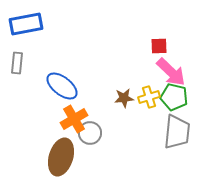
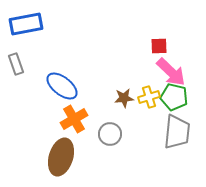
gray rectangle: moved 1 px left, 1 px down; rotated 25 degrees counterclockwise
gray circle: moved 20 px right, 1 px down
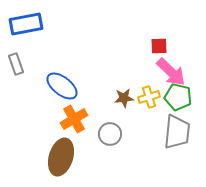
green pentagon: moved 4 px right
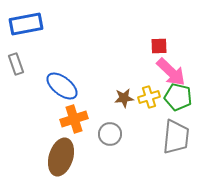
orange cross: rotated 12 degrees clockwise
gray trapezoid: moved 1 px left, 5 px down
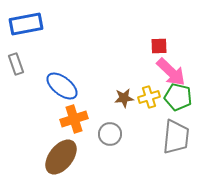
brown ellipse: rotated 21 degrees clockwise
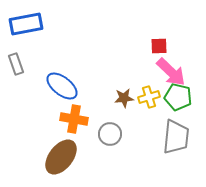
orange cross: rotated 28 degrees clockwise
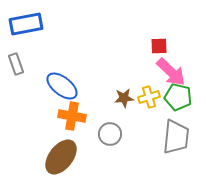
orange cross: moved 2 px left, 3 px up
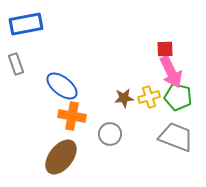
red square: moved 6 px right, 3 px down
pink arrow: rotated 20 degrees clockwise
gray trapezoid: rotated 75 degrees counterclockwise
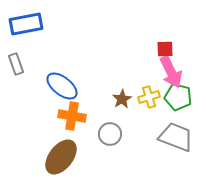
brown star: moved 2 px left, 1 px down; rotated 24 degrees counterclockwise
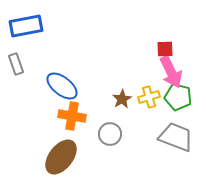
blue rectangle: moved 2 px down
